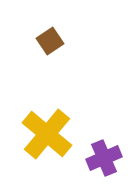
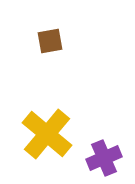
brown square: rotated 24 degrees clockwise
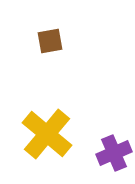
purple cross: moved 10 px right, 5 px up
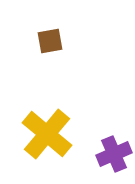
purple cross: moved 1 px down
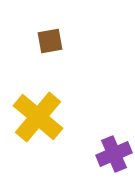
yellow cross: moved 9 px left, 17 px up
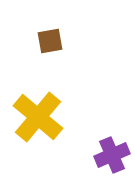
purple cross: moved 2 px left, 1 px down
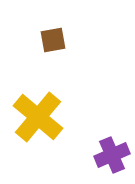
brown square: moved 3 px right, 1 px up
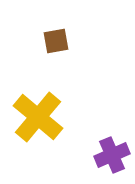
brown square: moved 3 px right, 1 px down
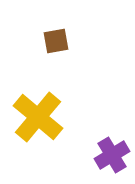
purple cross: rotated 8 degrees counterclockwise
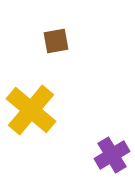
yellow cross: moved 7 px left, 7 px up
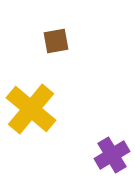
yellow cross: moved 1 px up
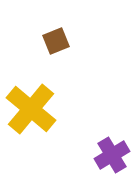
brown square: rotated 12 degrees counterclockwise
